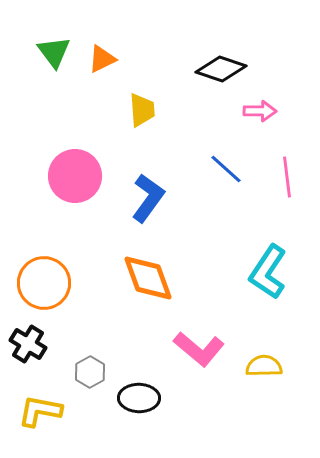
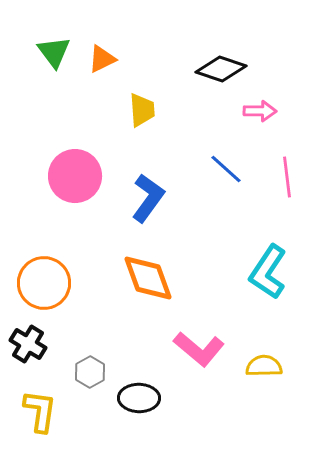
yellow L-shape: rotated 87 degrees clockwise
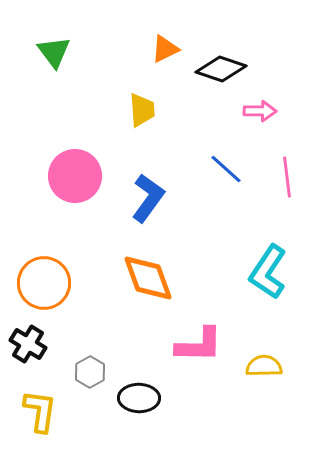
orange triangle: moved 63 px right, 10 px up
pink L-shape: moved 4 px up; rotated 39 degrees counterclockwise
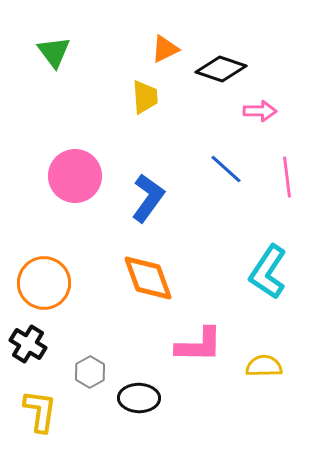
yellow trapezoid: moved 3 px right, 13 px up
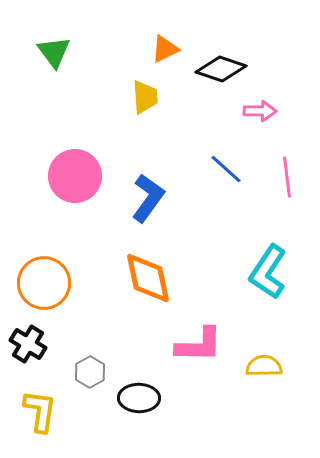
orange diamond: rotated 8 degrees clockwise
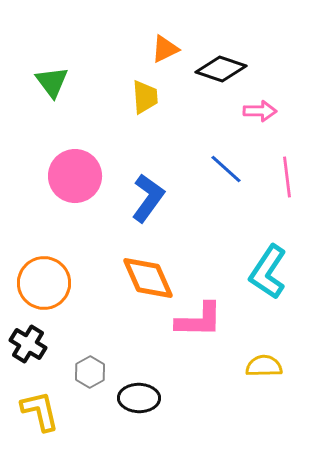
green triangle: moved 2 px left, 30 px down
orange diamond: rotated 12 degrees counterclockwise
pink L-shape: moved 25 px up
yellow L-shape: rotated 21 degrees counterclockwise
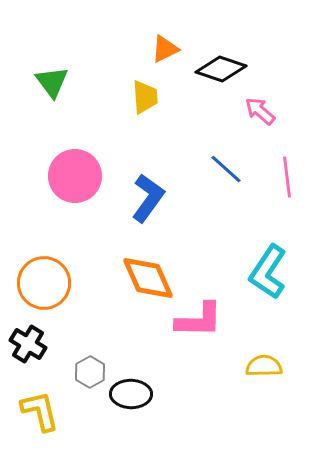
pink arrow: rotated 140 degrees counterclockwise
black ellipse: moved 8 px left, 4 px up
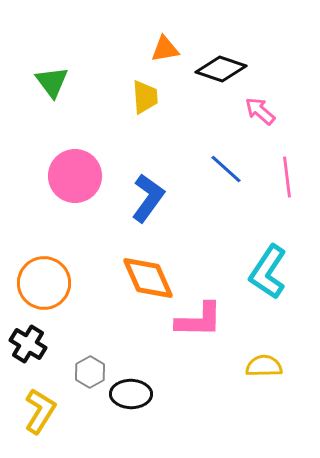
orange triangle: rotated 16 degrees clockwise
yellow L-shape: rotated 45 degrees clockwise
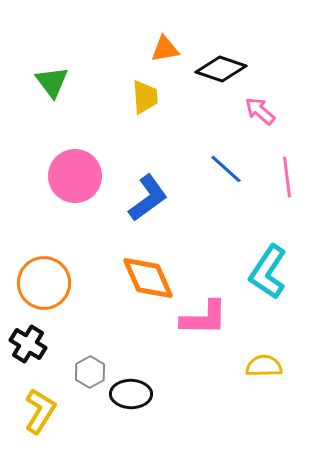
blue L-shape: rotated 18 degrees clockwise
pink L-shape: moved 5 px right, 2 px up
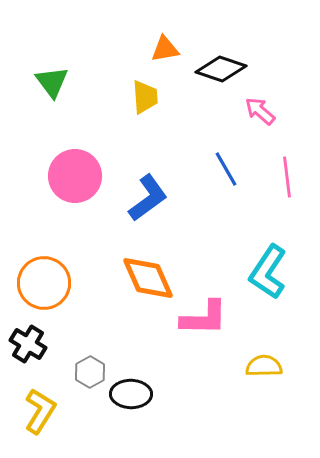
blue line: rotated 18 degrees clockwise
